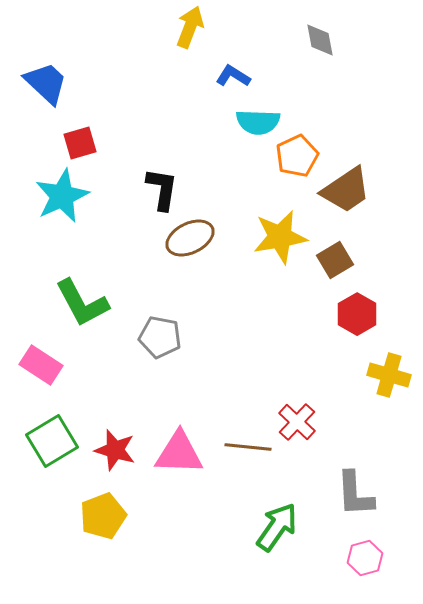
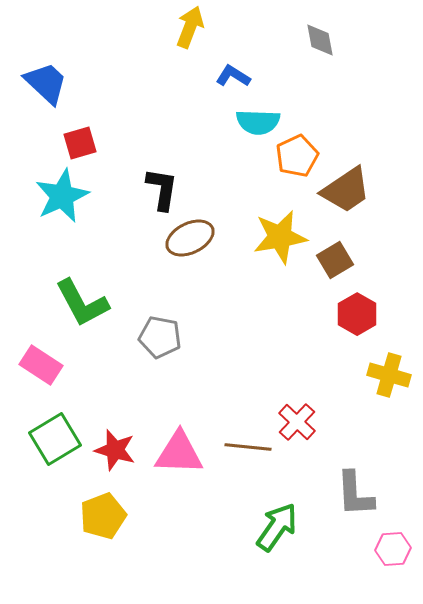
green square: moved 3 px right, 2 px up
pink hexagon: moved 28 px right, 9 px up; rotated 12 degrees clockwise
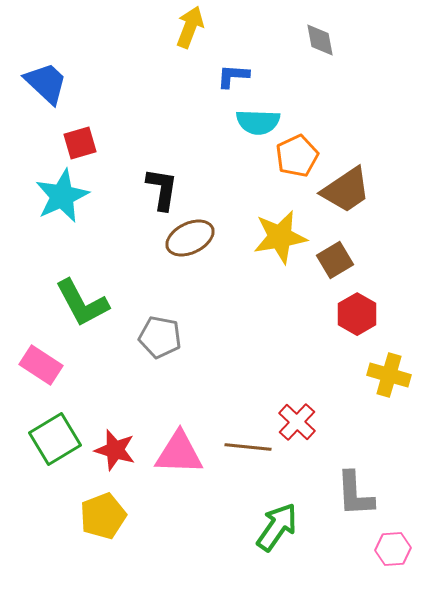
blue L-shape: rotated 28 degrees counterclockwise
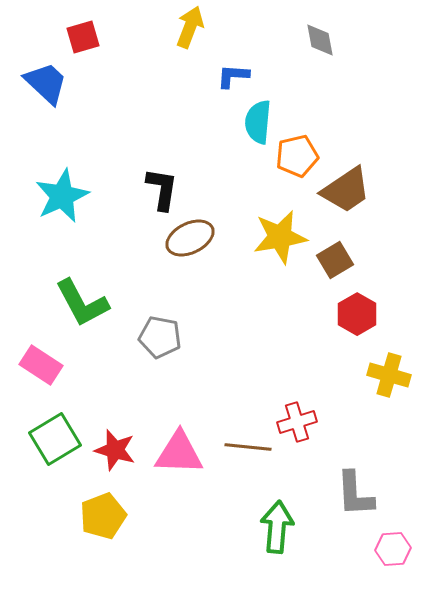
cyan semicircle: rotated 93 degrees clockwise
red square: moved 3 px right, 106 px up
orange pentagon: rotated 12 degrees clockwise
red cross: rotated 30 degrees clockwise
green arrow: rotated 30 degrees counterclockwise
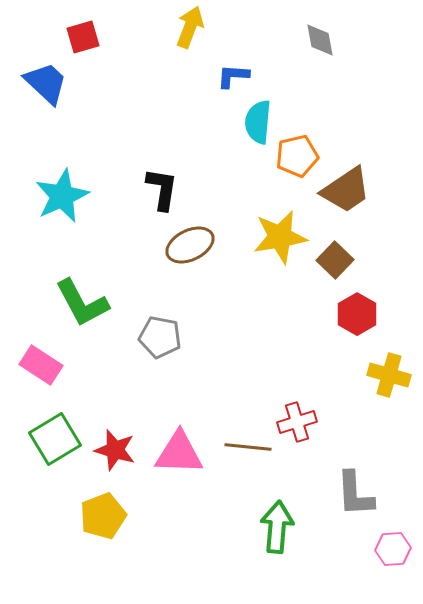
brown ellipse: moved 7 px down
brown square: rotated 15 degrees counterclockwise
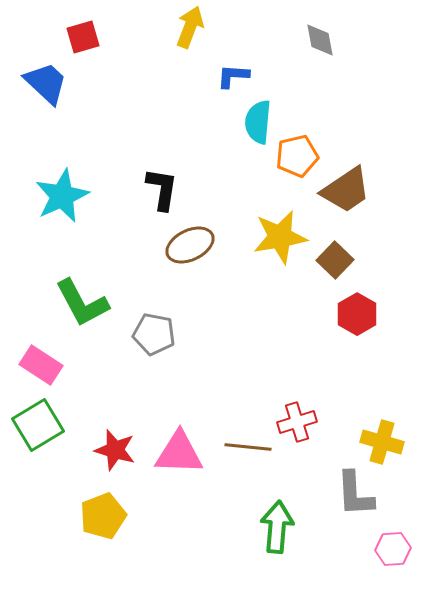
gray pentagon: moved 6 px left, 3 px up
yellow cross: moved 7 px left, 67 px down
green square: moved 17 px left, 14 px up
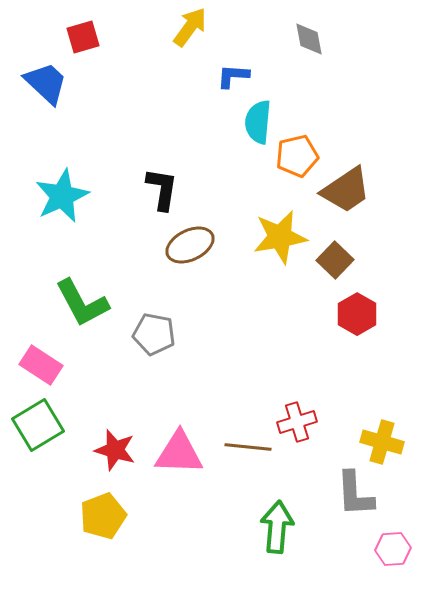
yellow arrow: rotated 15 degrees clockwise
gray diamond: moved 11 px left, 1 px up
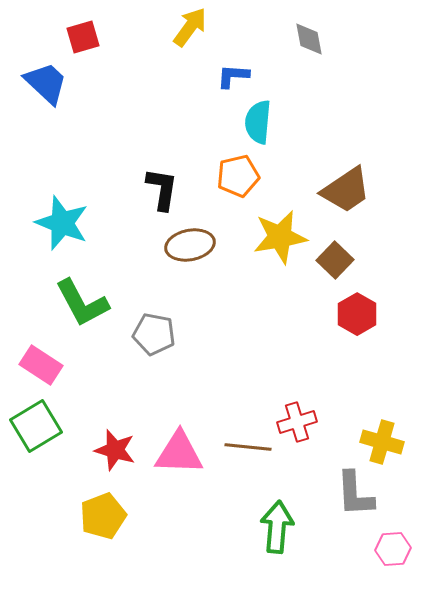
orange pentagon: moved 59 px left, 20 px down
cyan star: moved 27 px down; rotated 26 degrees counterclockwise
brown ellipse: rotated 15 degrees clockwise
green square: moved 2 px left, 1 px down
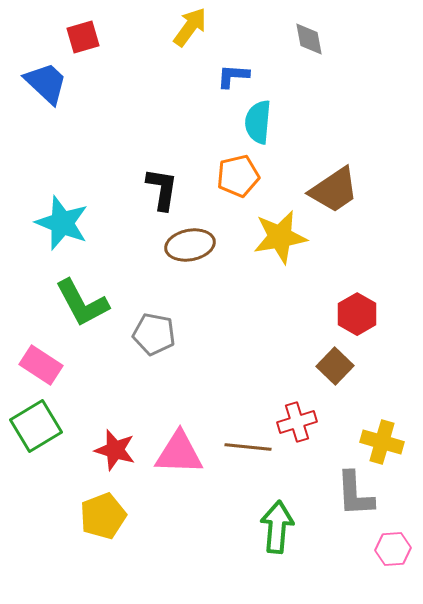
brown trapezoid: moved 12 px left
brown square: moved 106 px down
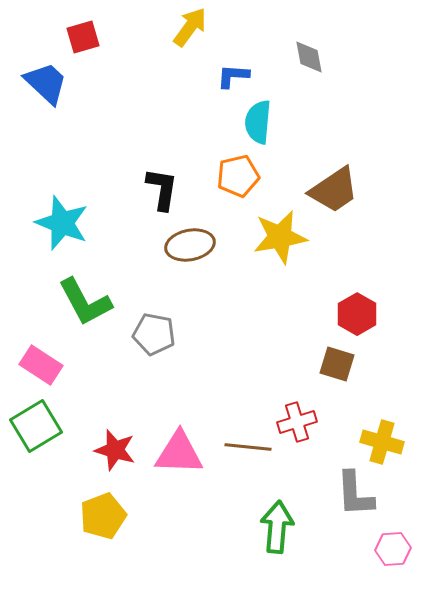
gray diamond: moved 18 px down
green L-shape: moved 3 px right, 1 px up
brown square: moved 2 px right, 2 px up; rotated 27 degrees counterclockwise
